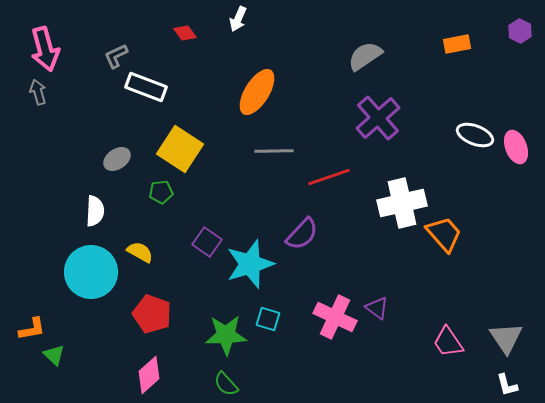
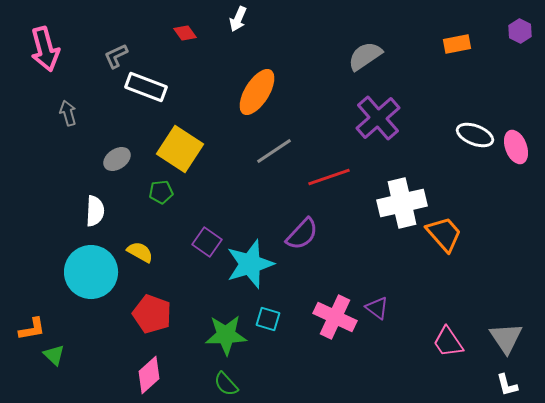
gray arrow: moved 30 px right, 21 px down
gray line: rotated 33 degrees counterclockwise
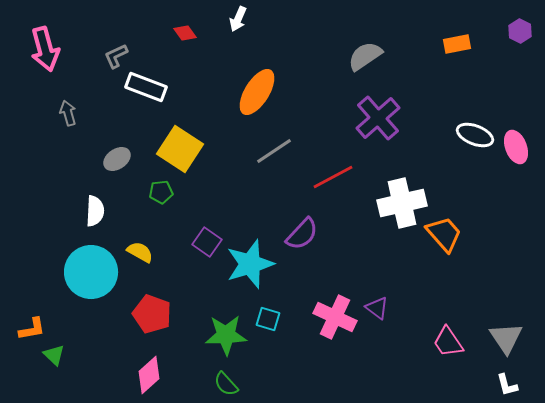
red line: moved 4 px right; rotated 9 degrees counterclockwise
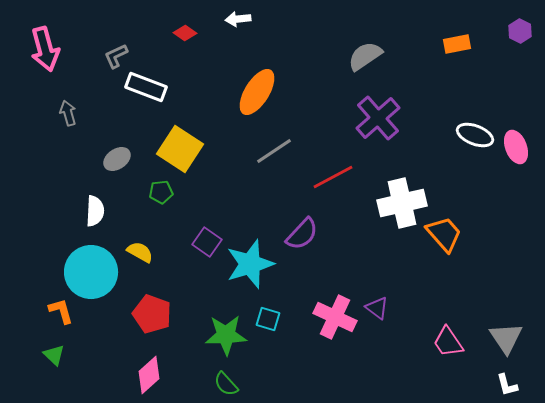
white arrow: rotated 60 degrees clockwise
red diamond: rotated 20 degrees counterclockwise
orange L-shape: moved 29 px right, 18 px up; rotated 96 degrees counterclockwise
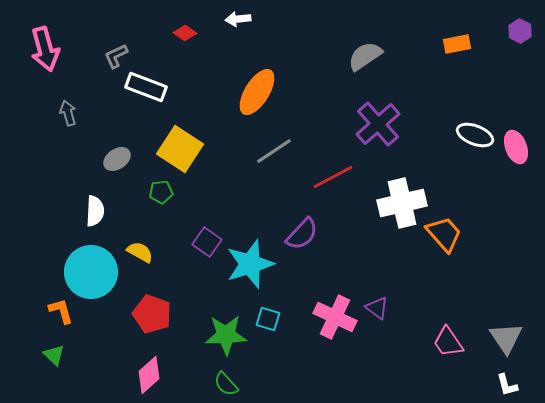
purple cross: moved 6 px down
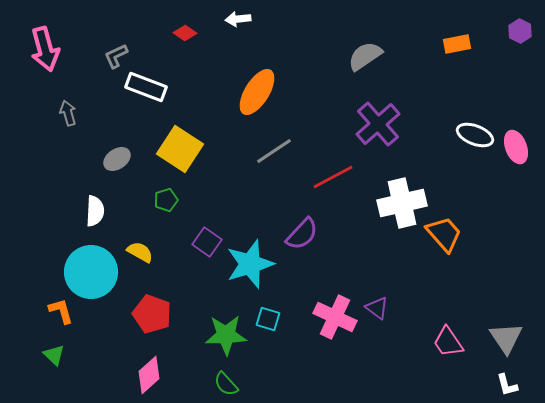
green pentagon: moved 5 px right, 8 px down; rotated 10 degrees counterclockwise
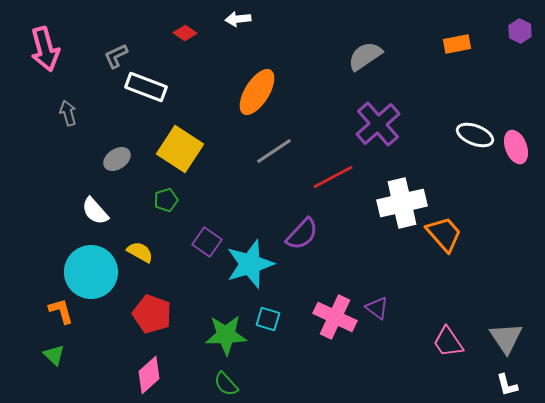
white semicircle: rotated 136 degrees clockwise
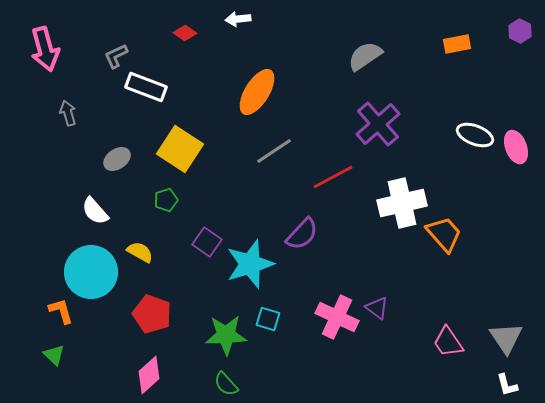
pink cross: moved 2 px right
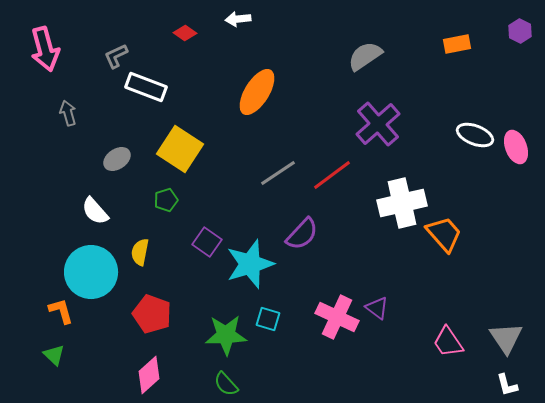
gray line: moved 4 px right, 22 px down
red line: moved 1 px left, 2 px up; rotated 9 degrees counterclockwise
yellow semicircle: rotated 108 degrees counterclockwise
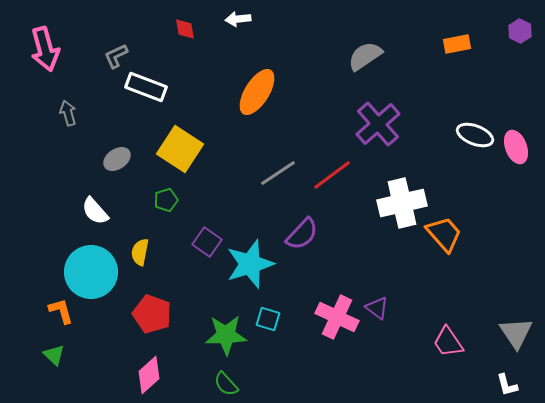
red diamond: moved 4 px up; rotated 45 degrees clockwise
gray triangle: moved 10 px right, 5 px up
